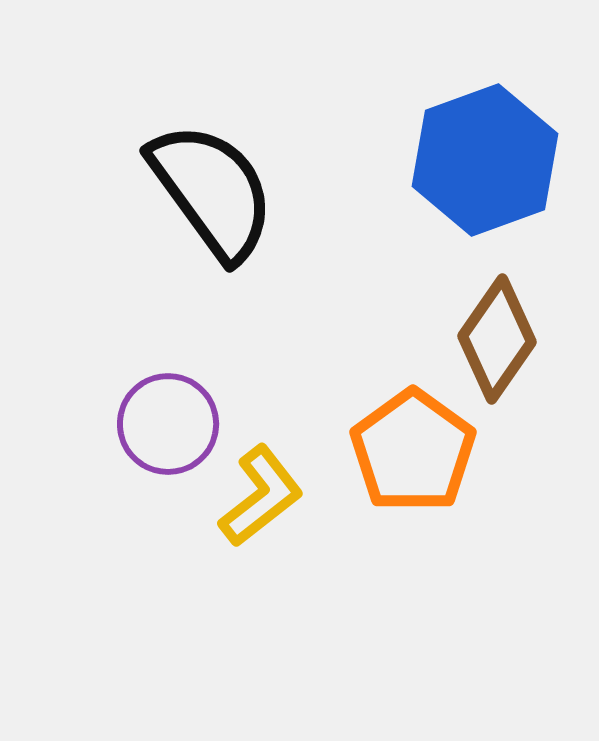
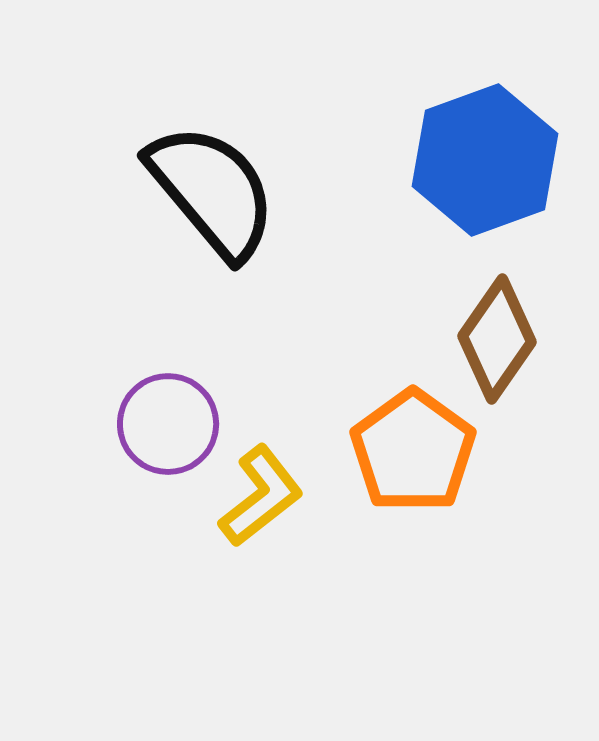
black semicircle: rotated 4 degrees counterclockwise
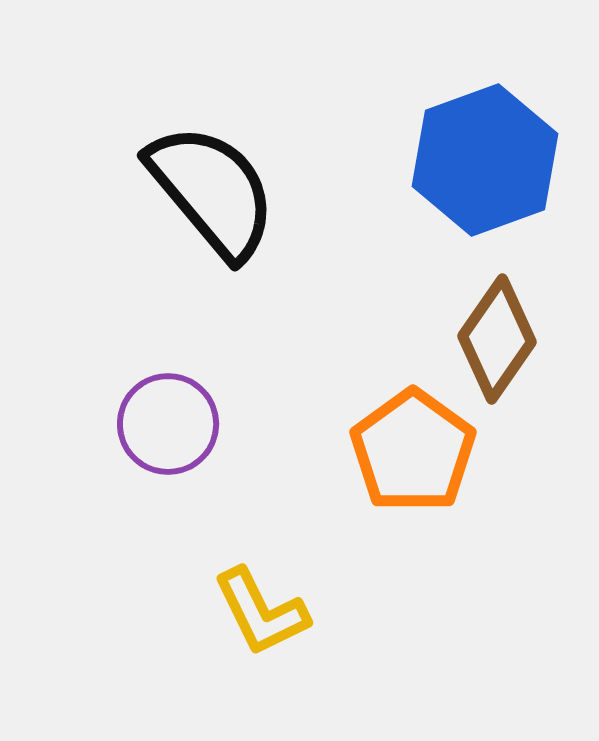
yellow L-shape: moved 116 px down; rotated 102 degrees clockwise
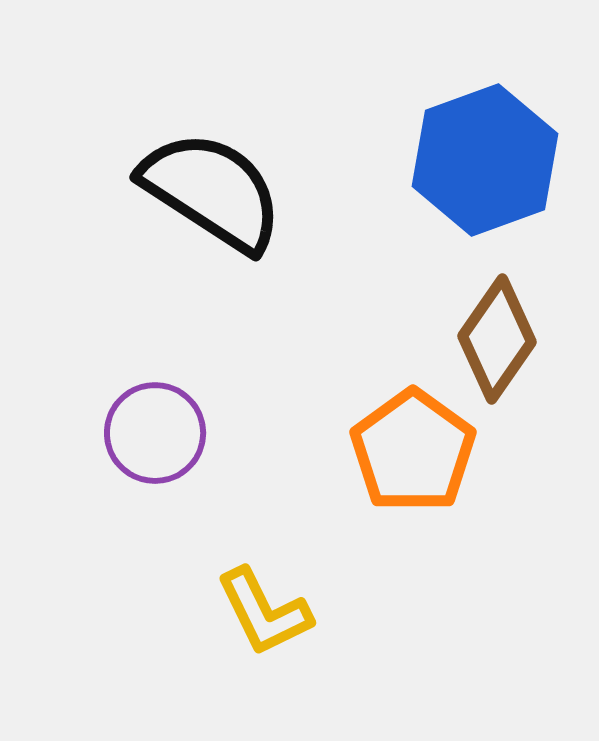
black semicircle: rotated 17 degrees counterclockwise
purple circle: moved 13 px left, 9 px down
yellow L-shape: moved 3 px right
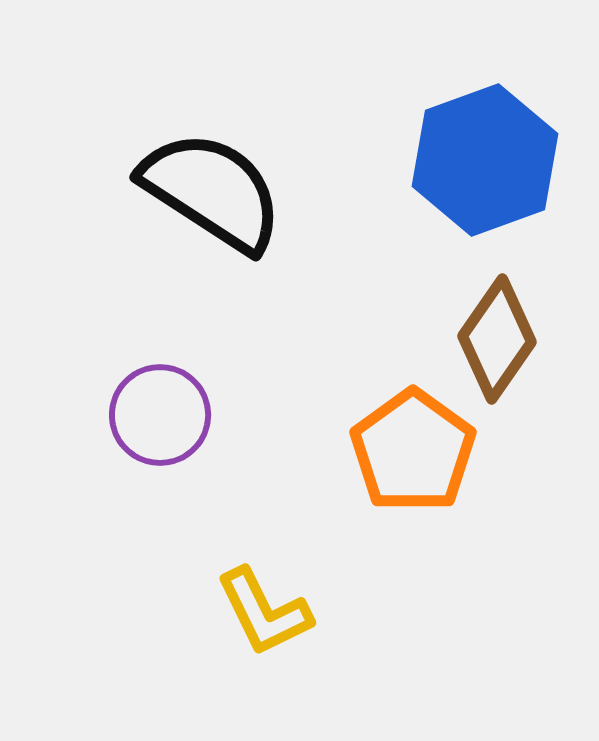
purple circle: moved 5 px right, 18 px up
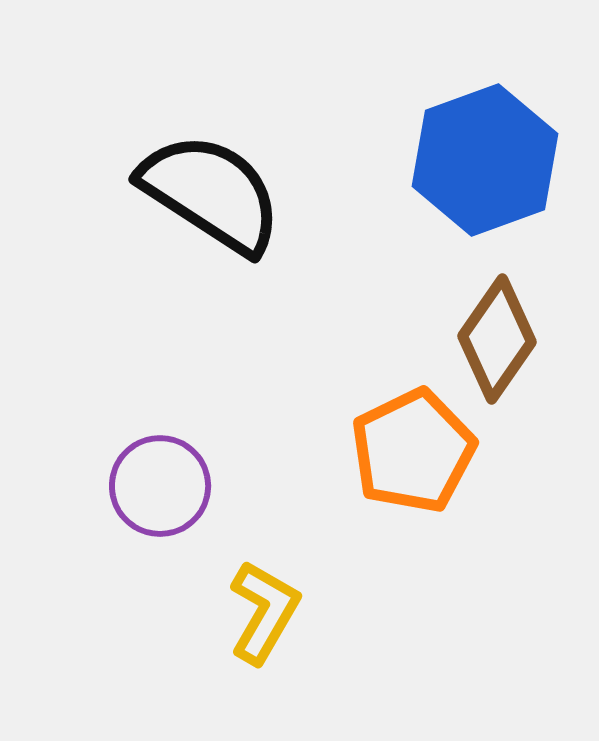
black semicircle: moved 1 px left, 2 px down
purple circle: moved 71 px down
orange pentagon: rotated 10 degrees clockwise
yellow L-shape: rotated 124 degrees counterclockwise
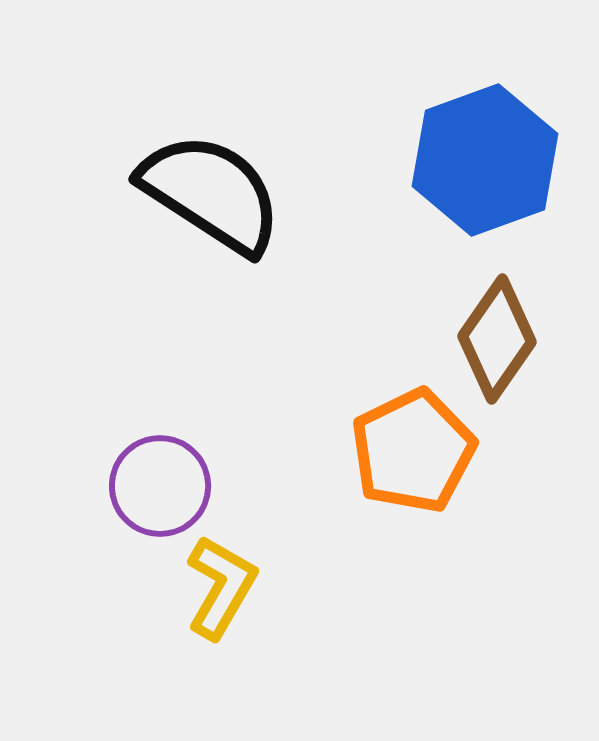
yellow L-shape: moved 43 px left, 25 px up
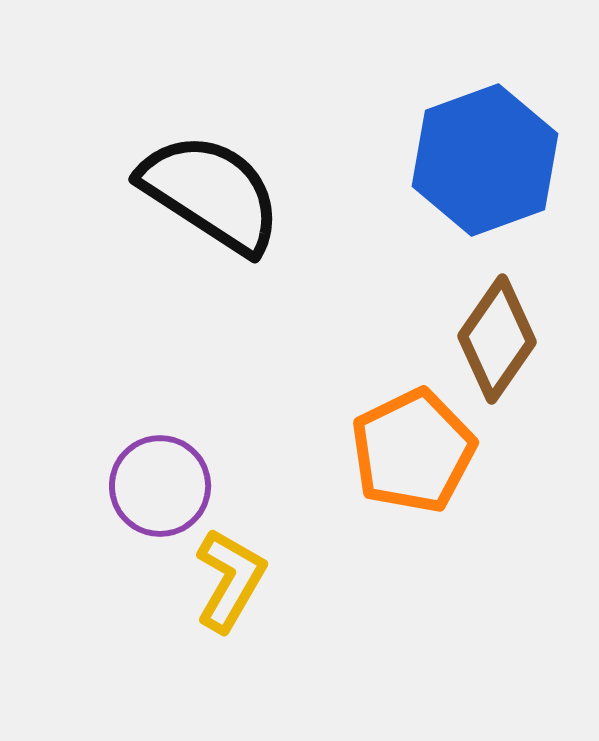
yellow L-shape: moved 9 px right, 7 px up
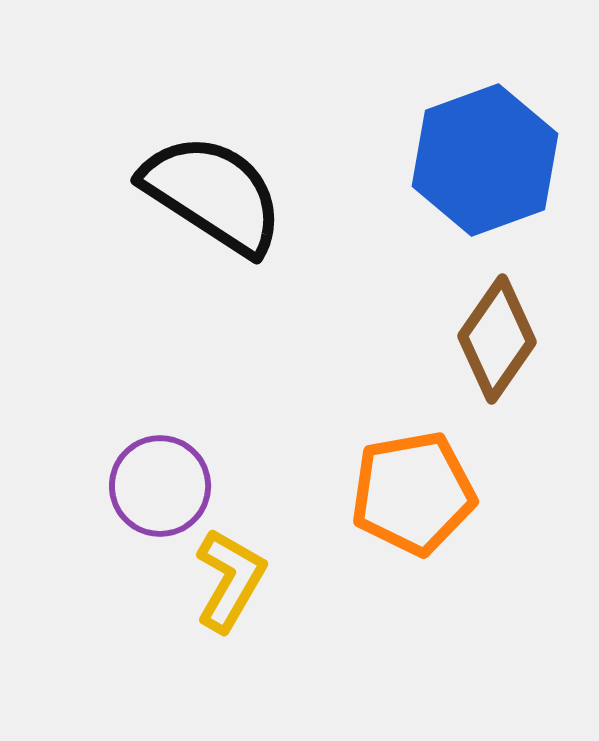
black semicircle: moved 2 px right, 1 px down
orange pentagon: moved 42 px down; rotated 16 degrees clockwise
